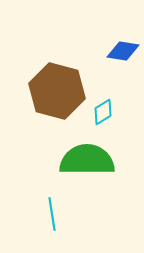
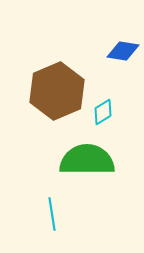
brown hexagon: rotated 22 degrees clockwise
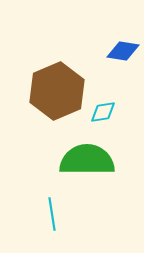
cyan diamond: rotated 24 degrees clockwise
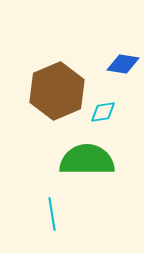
blue diamond: moved 13 px down
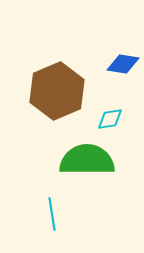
cyan diamond: moved 7 px right, 7 px down
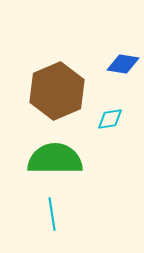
green semicircle: moved 32 px left, 1 px up
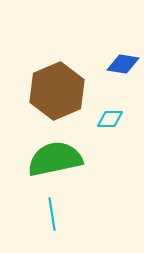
cyan diamond: rotated 8 degrees clockwise
green semicircle: rotated 12 degrees counterclockwise
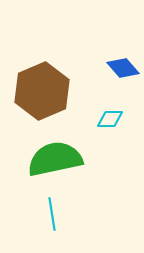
blue diamond: moved 4 px down; rotated 40 degrees clockwise
brown hexagon: moved 15 px left
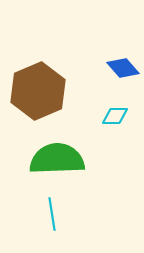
brown hexagon: moved 4 px left
cyan diamond: moved 5 px right, 3 px up
green semicircle: moved 2 px right; rotated 10 degrees clockwise
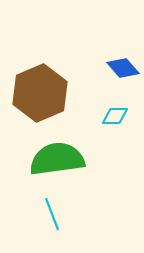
brown hexagon: moved 2 px right, 2 px down
green semicircle: rotated 6 degrees counterclockwise
cyan line: rotated 12 degrees counterclockwise
